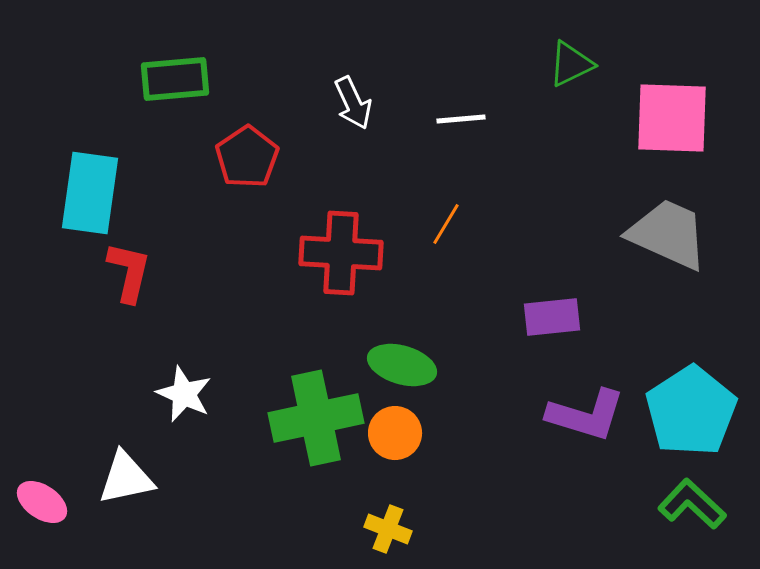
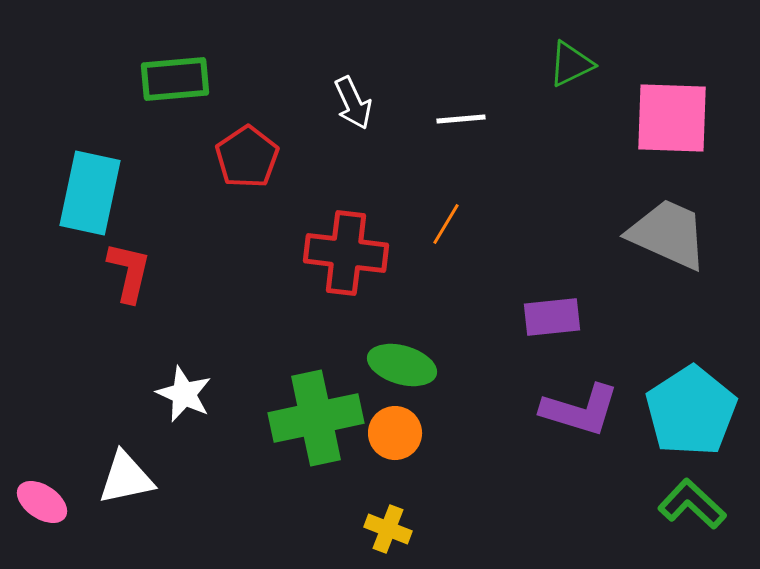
cyan rectangle: rotated 4 degrees clockwise
red cross: moved 5 px right; rotated 4 degrees clockwise
purple L-shape: moved 6 px left, 5 px up
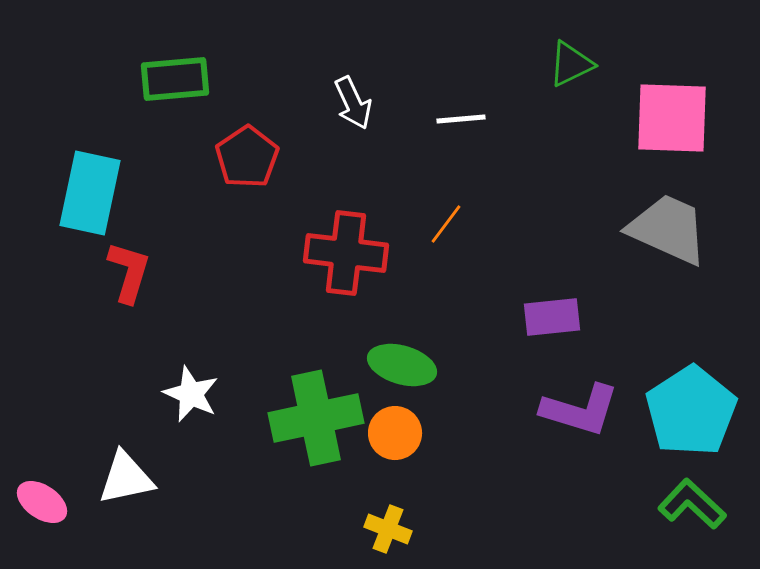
orange line: rotated 6 degrees clockwise
gray trapezoid: moved 5 px up
red L-shape: rotated 4 degrees clockwise
white star: moved 7 px right
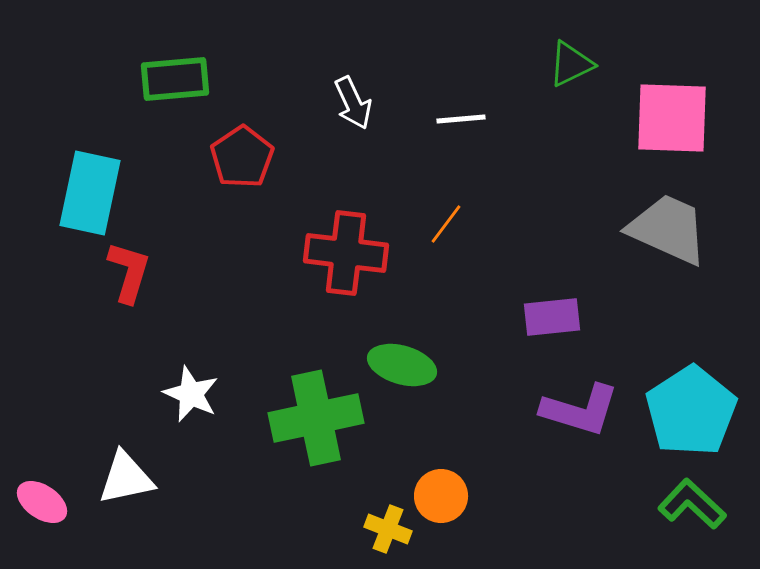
red pentagon: moved 5 px left
orange circle: moved 46 px right, 63 px down
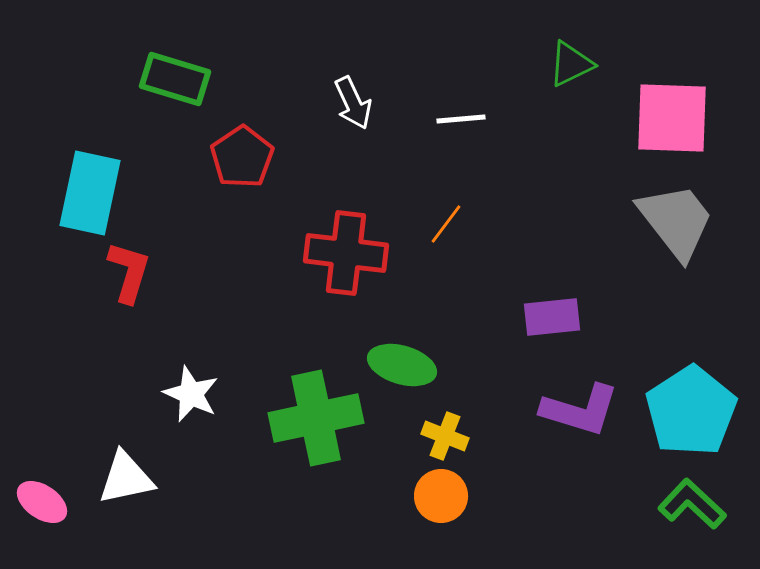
green rectangle: rotated 22 degrees clockwise
gray trapezoid: moved 8 px right, 8 px up; rotated 28 degrees clockwise
yellow cross: moved 57 px right, 93 px up
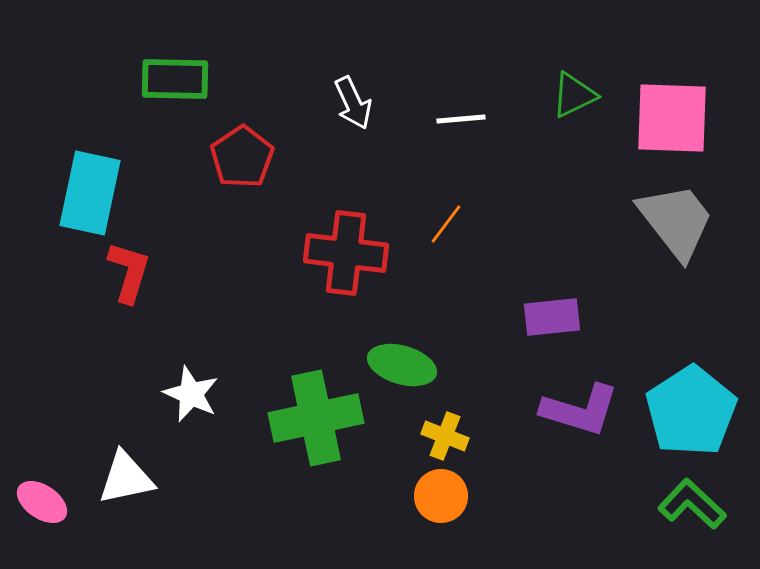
green triangle: moved 3 px right, 31 px down
green rectangle: rotated 16 degrees counterclockwise
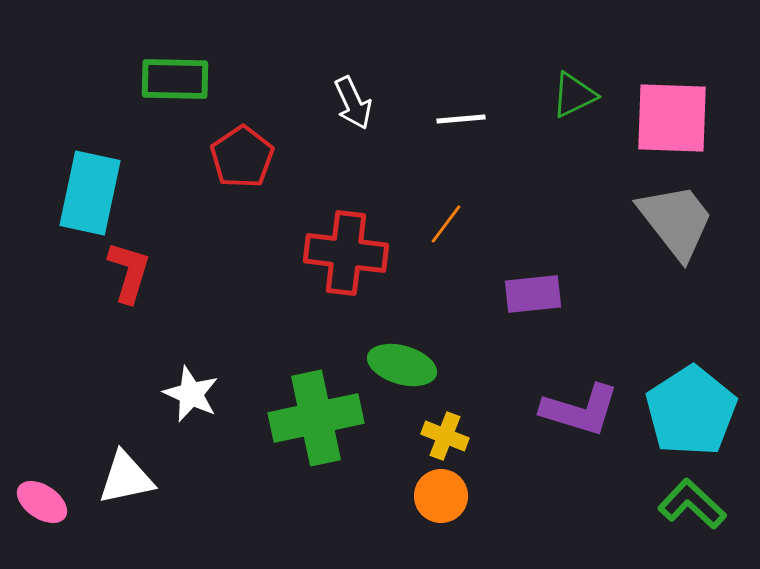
purple rectangle: moved 19 px left, 23 px up
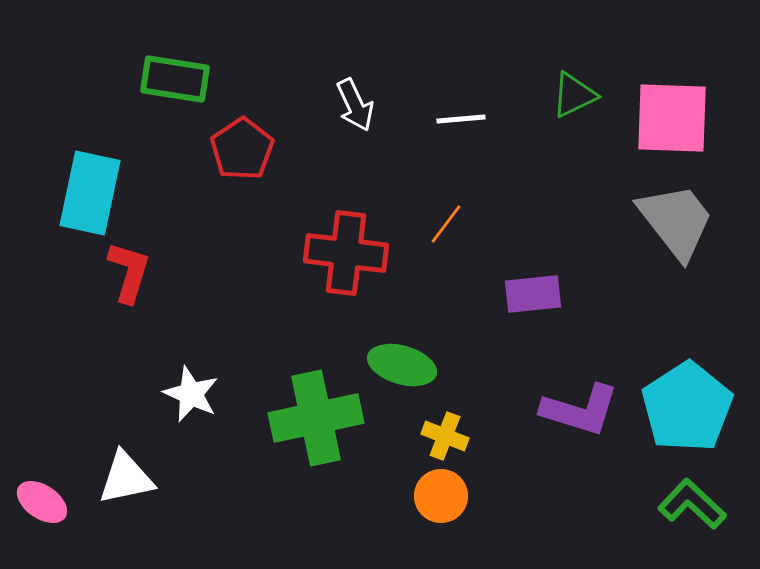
green rectangle: rotated 8 degrees clockwise
white arrow: moved 2 px right, 2 px down
red pentagon: moved 8 px up
cyan pentagon: moved 4 px left, 4 px up
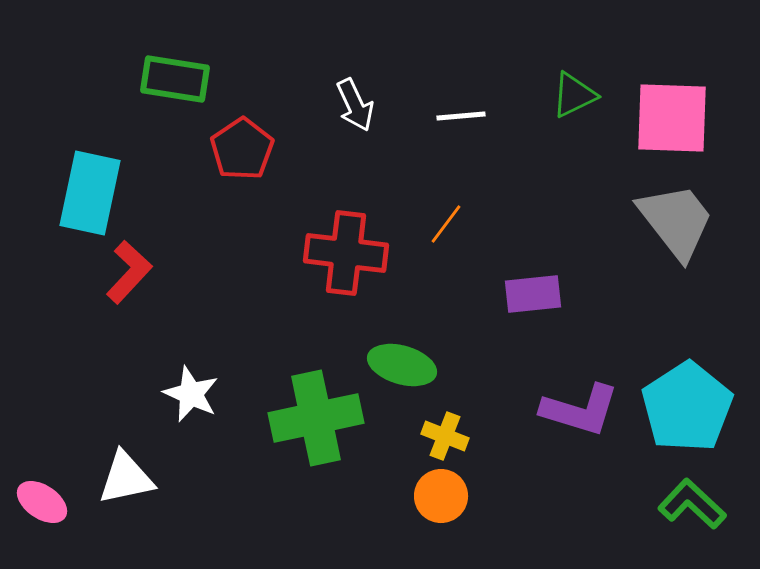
white line: moved 3 px up
red L-shape: rotated 26 degrees clockwise
